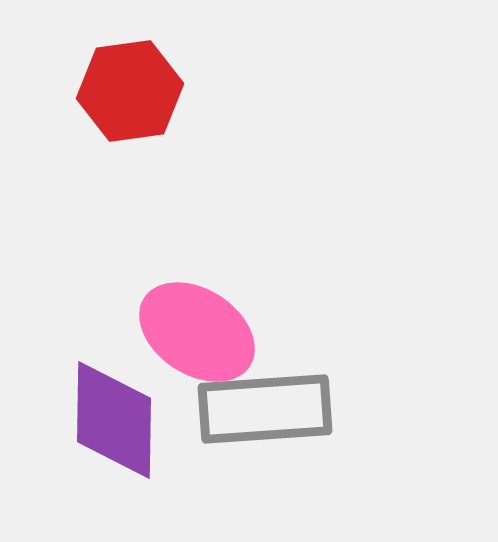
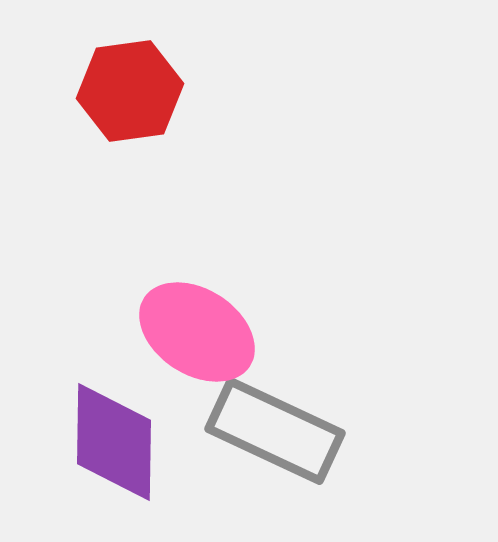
gray rectangle: moved 10 px right, 22 px down; rotated 29 degrees clockwise
purple diamond: moved 22 px down
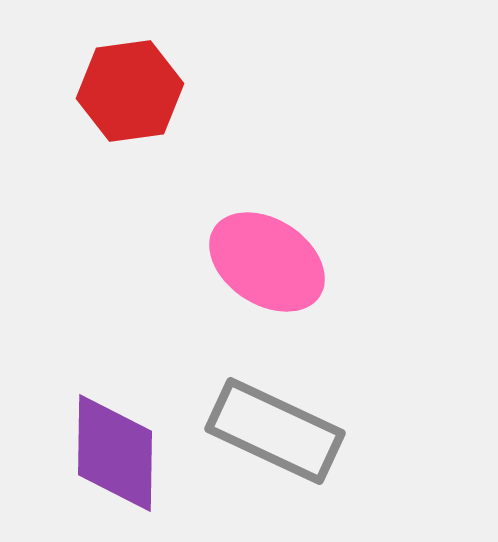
pink ellipse: moved 70 px right, 70 px up
purple diamond: moved 1 px right, 11 px down
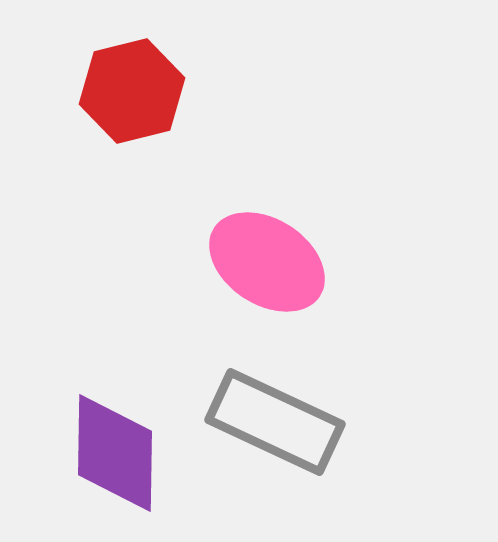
red hexagon: moved 2 px right; rotated 6 degrees counterclockwise
gray rectangle: moved 9 px up
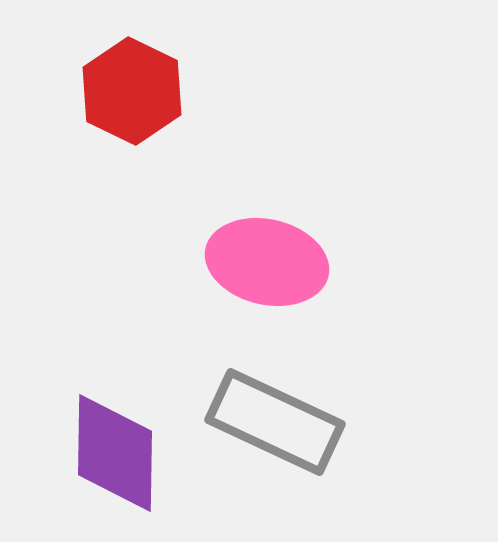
red hexagon: rotated 20 degrees counterclockwise
pink ellipse: rotated 20 degrees counterclockwise
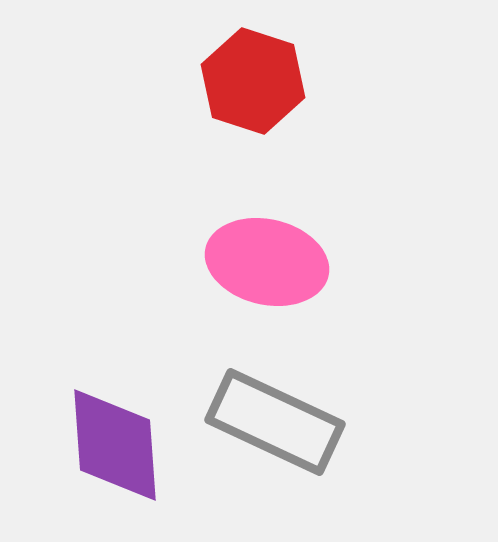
red hexagon: moved 121 px right, 10 px up; rotated 8 degrees counterclockwise
purple diamond: moved 8 px up; rotated 5 degrees counterclockwise
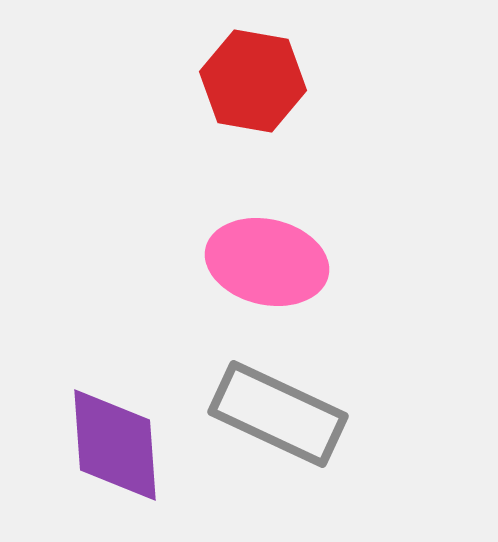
red hexagon: rotated 8 degrees counterclockwise
gray rectangle: moved 3 px right, 8 px up
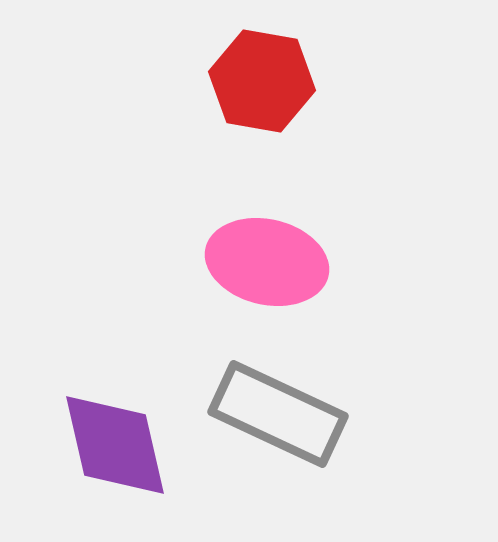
red hexagon: moved 9 px right
purple diamond: rotated 9 degrees counterclockwise
